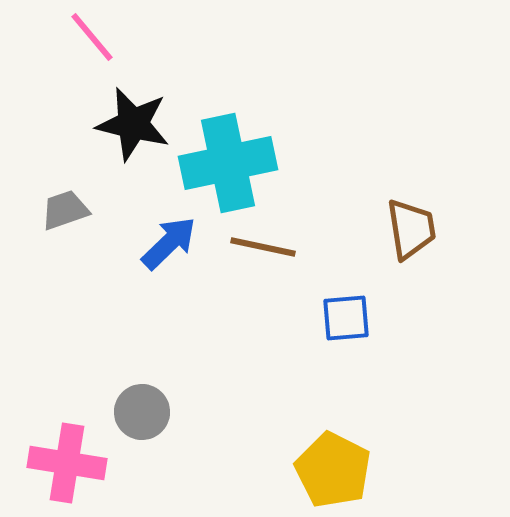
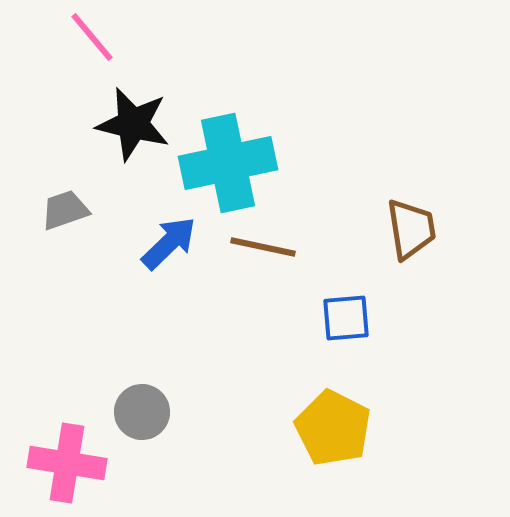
yellow pentagon: moved 42 px up
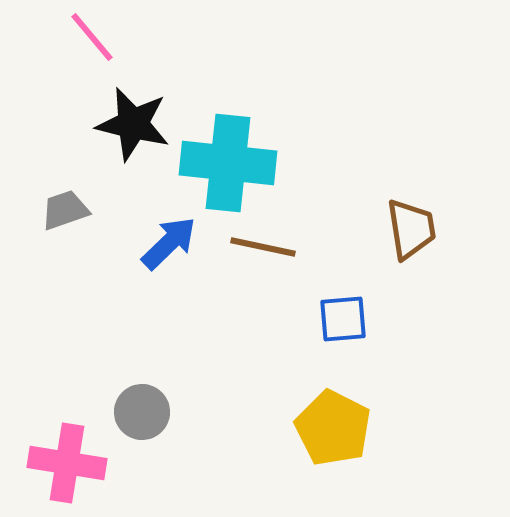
cyan cross: rotated 18 degrees clockwise
blue square: moved 3 px left, 1 px down
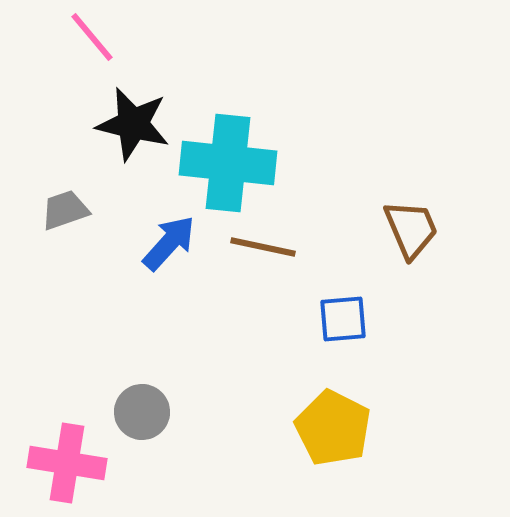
brown trapezoid: rotated 14 degrees counterclockwise
blue arrow: rotated 4 degrees counterclockwise
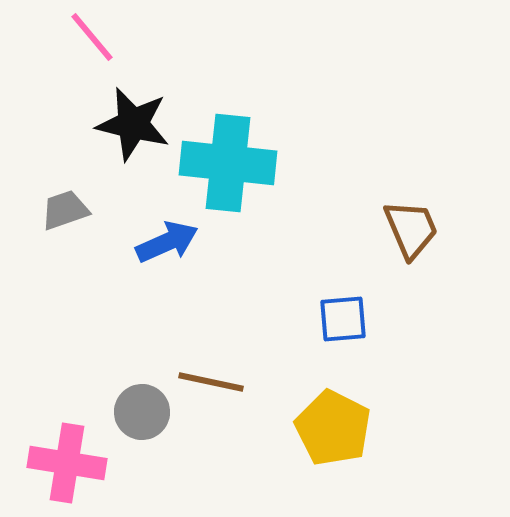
blue arrow: moved 2 px left, 1 px up; rotated 24 degrees clockwise
brown line: moved 52 px left, 135 px down
